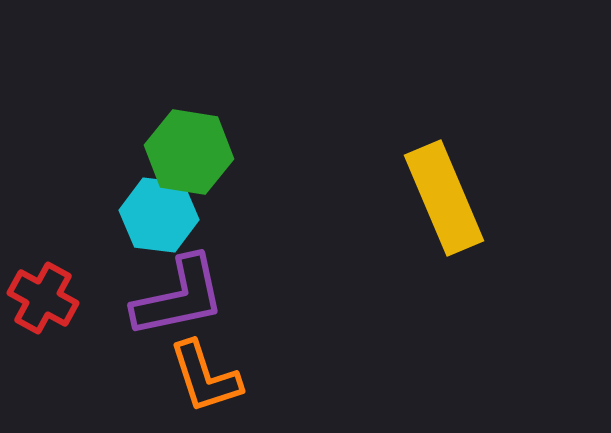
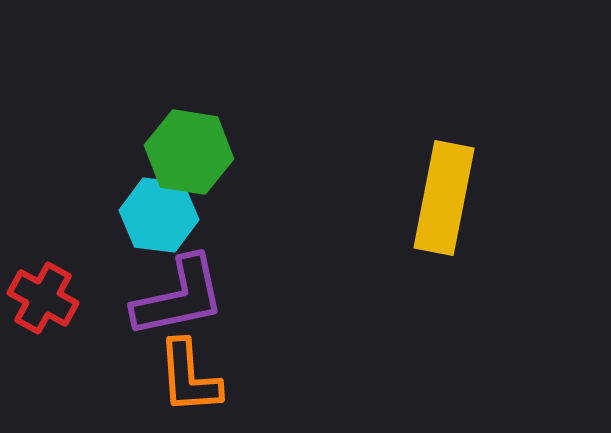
yellow rectangle: rotated 34 degrees clockwise
orange L-shape: moved 16 px left; rotated 14 degrees clockwise
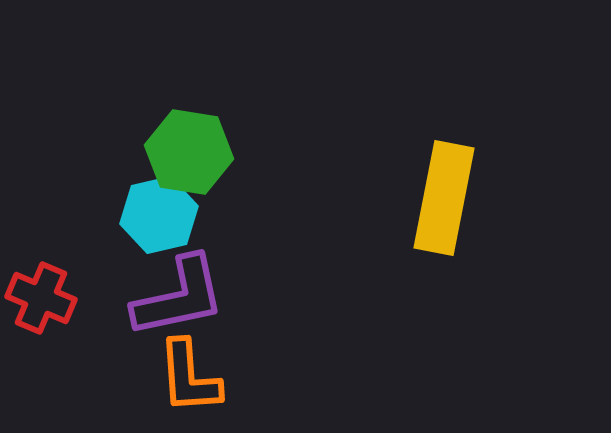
cyan hexagon: rotated 20 degrees counterclockwise
red cross: moved 2 px left; rotated 6 degrees counterclockwise
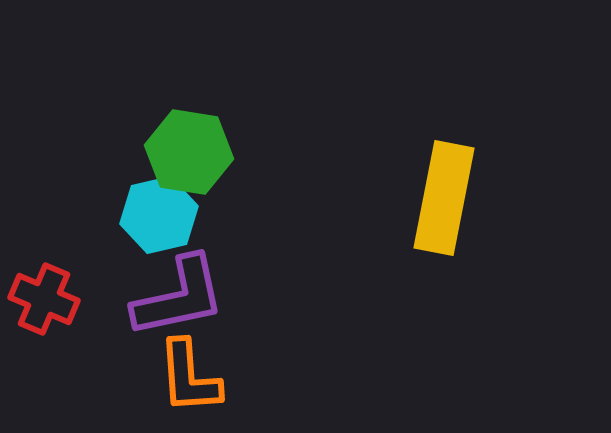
red cross: moved 3 px right, 1 px down
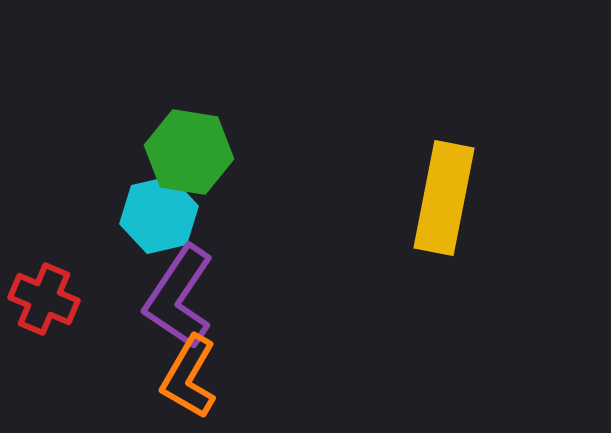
purple L-shape: rotated 136 degrees clockwise
orange L-shape: rotated 34 degrees clockwise
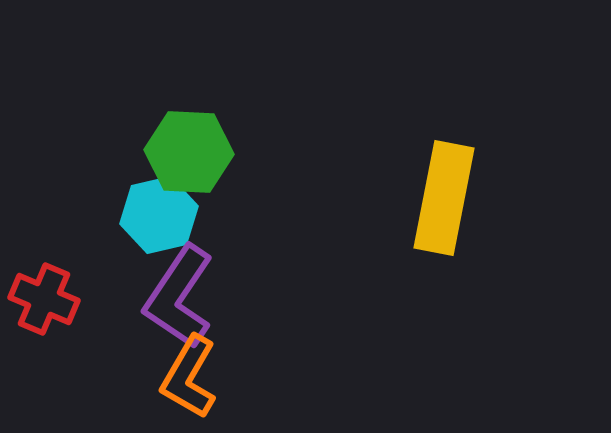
green hexagon: rotated 6 degrees counterclockwise
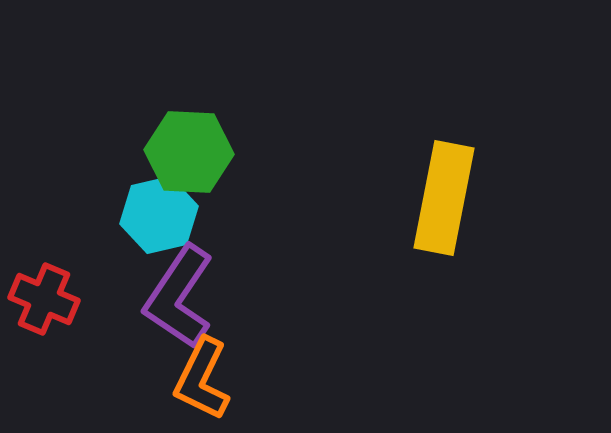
orange L-shape: moved 13 px right, 2 px down; rotated 4 degrees counterclockwise
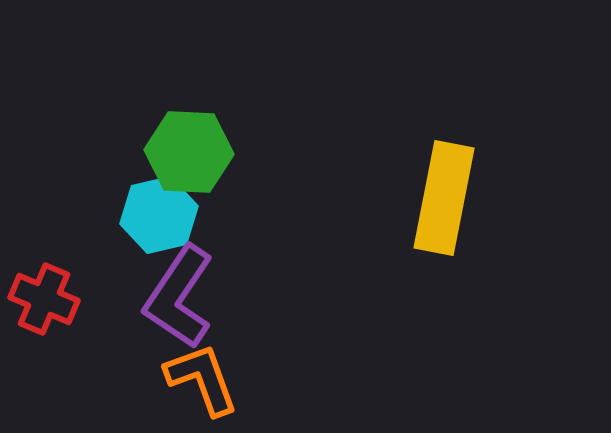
orange L-shape: rotated 134 degrees clockwise
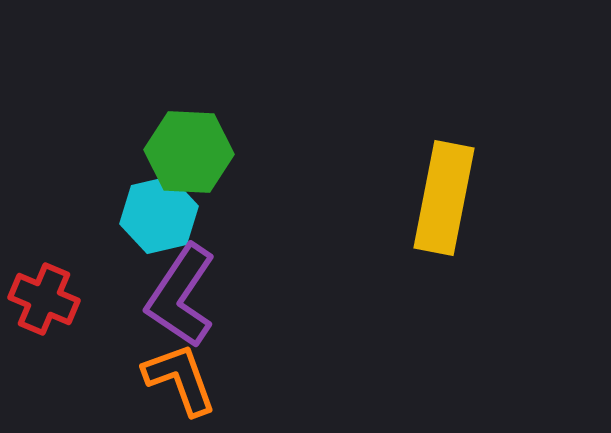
purple L-shape: moved 2 px right, 1 px up
orange L-shape: moved 22 px left
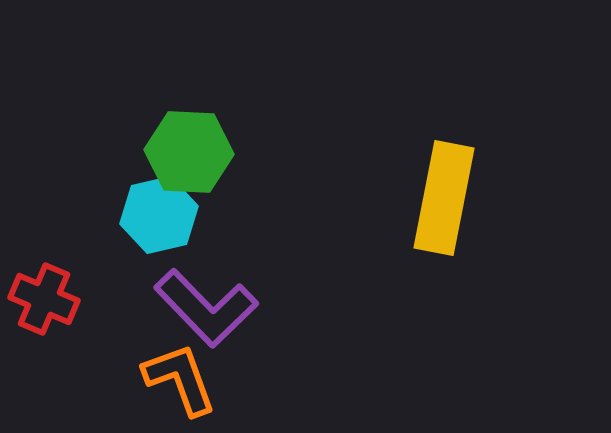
purple L-shape: moved 25 px right, 12 px down; rotated 78 degrees counterclockwise
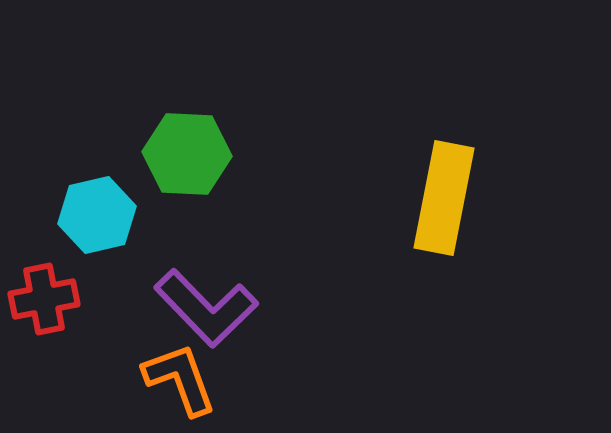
green hexagon: moved 2 px left, 2 px down
cyan hexagon: moved 62 px left
red cross: rotated 34 degrees counterclockwise
